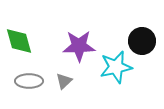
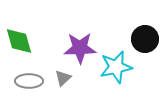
black circle: moved 3 px right, 2 px up
purple star: moved 1 px right, 2 px down
gray triangle: moved 1 px left, 3 px up
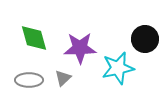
green diamond: moved 15 px right, 3 px up
cyan star: moved 2 px right, 1 px down
gray ellipse: moved 1 px up
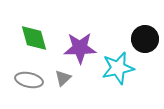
gray ellipse: rotated 12 degrees clockwise
